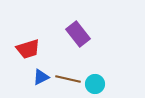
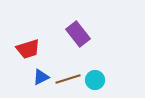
brown line: rotated 30 degrees counterclockwise
cyan circle: moved 4 px up
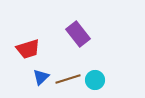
blue triangle: rotated 18 degrees counterclockwise
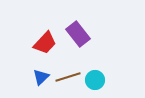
red trapezoid: moved 17 px right, 6 px up; rotated 30 degrees counterclockwise
brown line: moved 2 px up
